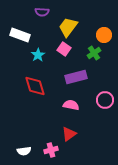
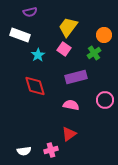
purple semicircle: moved 12 px left; rotated 16 degrees counterclockwise
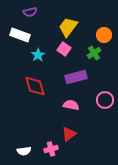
pink cross: moved 1 px up
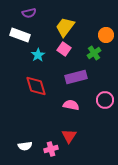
purple semicircle: moved 1 px left, 1 px down
yellow trapezoid: moved 3 px left
orange circle: moved 2 px right
red diamond: moved 1 px right
red triangle: moved 2 px down; rotated 21 degrees counterclockwise
white semicircle: moved 1 px right, 5 px up
